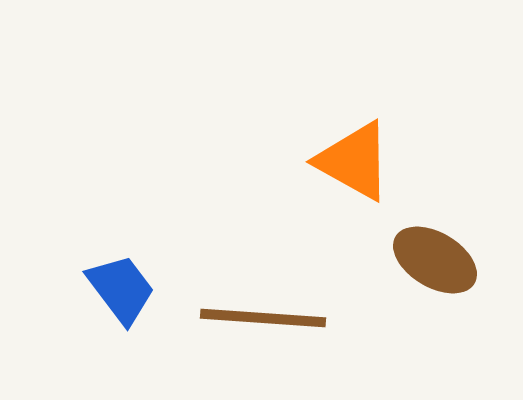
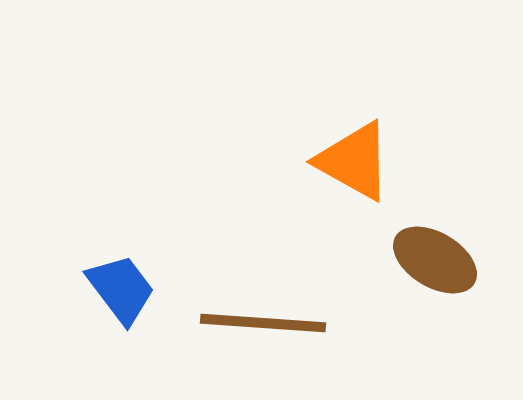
brown line: moved 5 px down
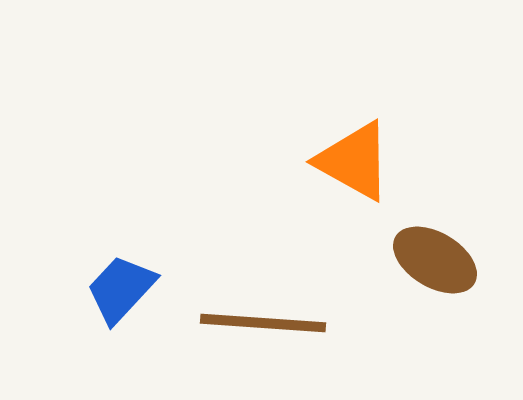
blue trapezoid: rotated 100 degrees counterclockwise
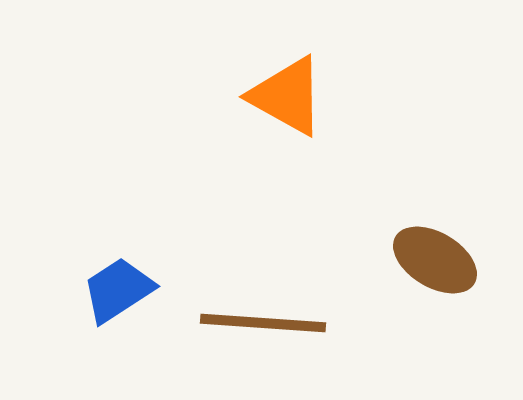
orange triangle: moved 67 px left, 65 px up
blue trapezoid: moved 3 px left, 1 px down; rotated 14 degrees clockwise
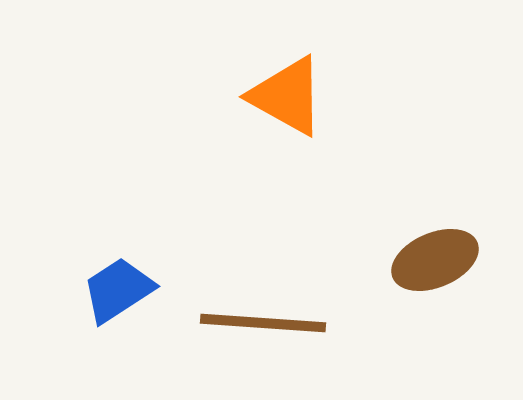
brown ellipse: rotated 54 degrees counterclockwise
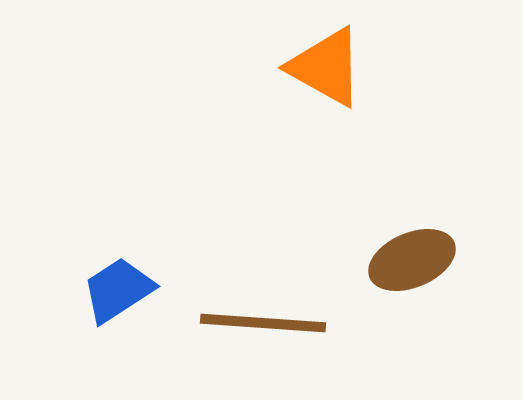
orange triangle: moved 39 px right, 29 px up
brown ellipse: moved 23 px left
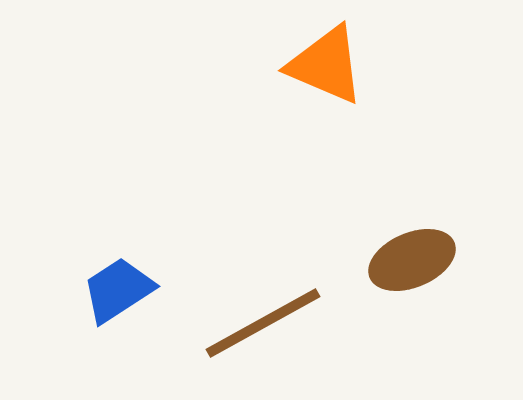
orange triangle: moved 2 px up; rotated 6 degrees counterclockwise
brown line: rotated 33 degrees counterclockwise
